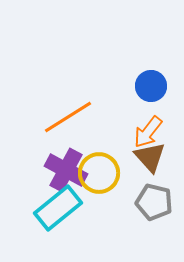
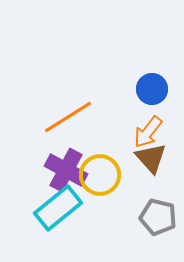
blue circle: moved 1 px right, 3 px down
brown triangle: moved 1 px right, 1 px down
yellow circle: moved 1 px right, 2 px down
gray pentagon: moved 4 px right, 15 px down
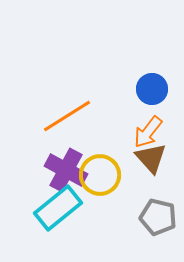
orange line: moved 1 px left, 1 px up
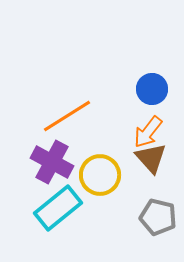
purple cross: moved 14 px left, 8 px up
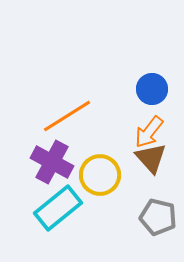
orange arrow: moved 1 px right
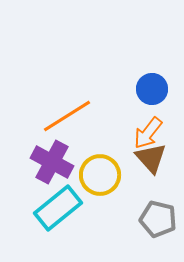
orange arrow: moved 1 px left, 1 px down
gray pentagon: moved 2 px down
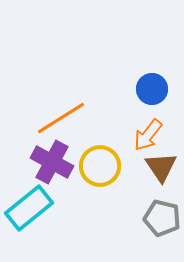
orange line: moved 6 px left, 2 px down
orange arrow: moved 2 px down
brown triangle: moved 10 px right, 9 px down; rotated 8 degrees clockwise
yellow circle: moved 9 px up
cyan rectangle: moved 29 px left
gray pentagon: moved 4 px right, 1 px up
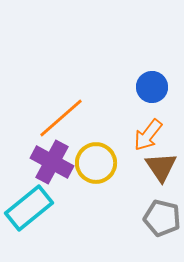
blue circle: moved 2 px up
orange line: rotated 9 degrees counterclockwise
yellow circle: moved 4 px left, 3 px up
